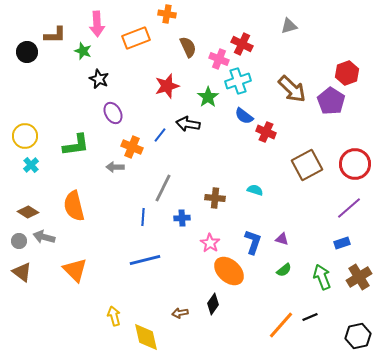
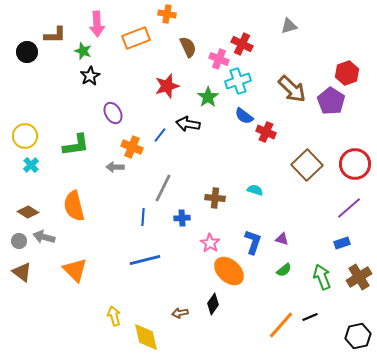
black star at (99, 79): moved 9 px left, 3 px up; rotated 18 degrees clockwise
brown square at (307, 165): rotated 16 degrees counterclockwise
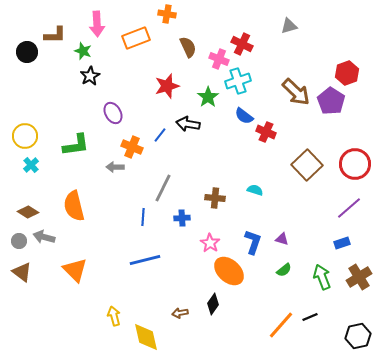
brown arrow at (292, 89): moved 4 px right, 3 px down
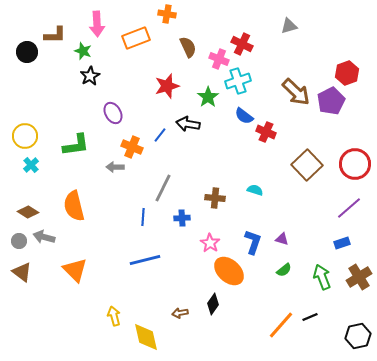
purple pentagon at (331, 101): rotated 12 degrees clockwise
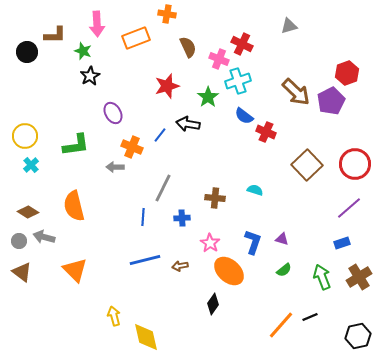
brown arrow at (180, 313): moved 47 px up
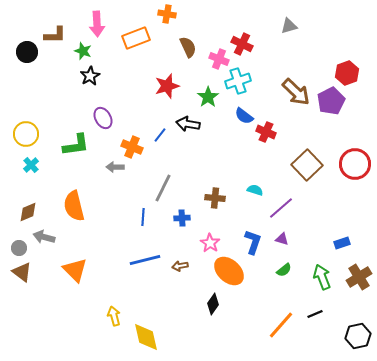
purple ellipse at (113, 113): moved 10 px left, 5 px down
yellow circle at (25, 136): moved 1 px right, 2 px up
purple line at (349, 208): moved 68 px left
brown diamond at (28, 212): rotated 55 degrees counterclockwise
gray circle at (19, 241): moved 7 px down
black line at (310, 317): moved 5 px right, 3 px up
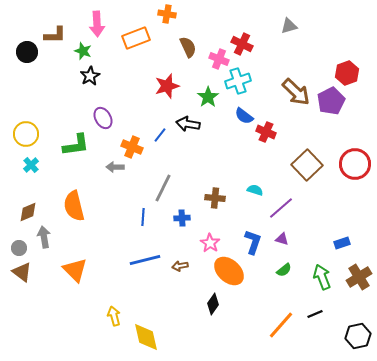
gray arrow at (44, 237): rotated 65 degrees clockwise
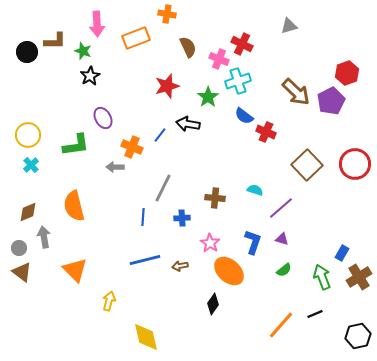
brown L-shape at (55, 35): moved 6 px down
yellow circle at (26, 134): moved 2 px right, 1 px down
blue rectangle at (342, 243): moved 10 px down; rotated 42 degrees counterclockwise
yellow arrow at (114, 316): moved 5 px left, 15 px up; rotated 30 degrees clockwise
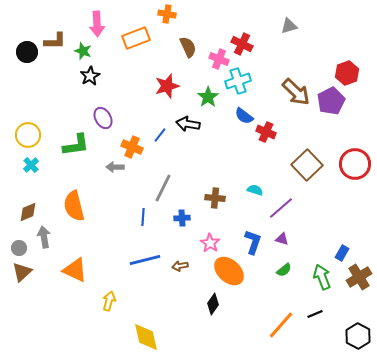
orange triangle at (75, 270): rotated 20 degrees counterclockwise
brown triangle at (22, 272): rotated 40 degrees clockwise
black hexagon at (358, 336): rotated 20 degrees counterclockwise
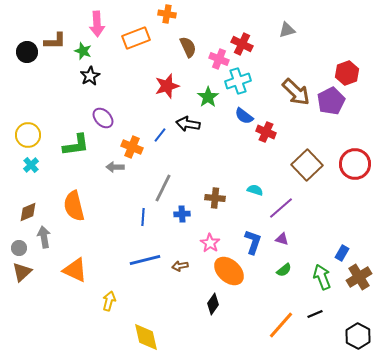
gray triangle at (289, 26): moved 2 px left, 4 px down
purple ellipse at (103, 118): rotated 15 degrees counterclockwise
blue cross at (182, 218): moved 4 px up
